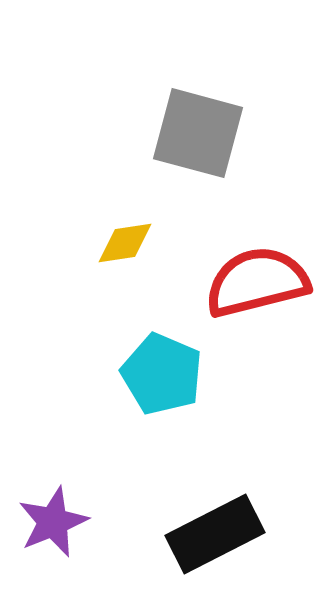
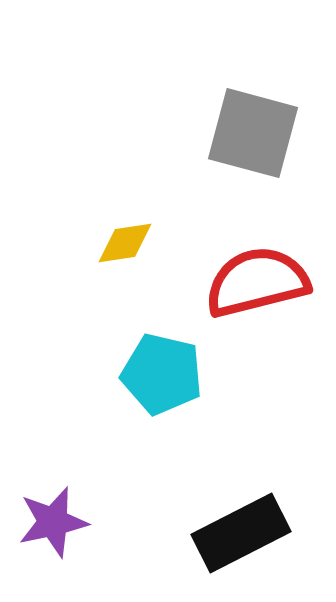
gray square: moved 55 px right
cyan pentagon: rotated 10 degrees counterclockwise
purple star: rotated 10 degrees clockwise
black rectangle: moved 26 px right, 1 px up
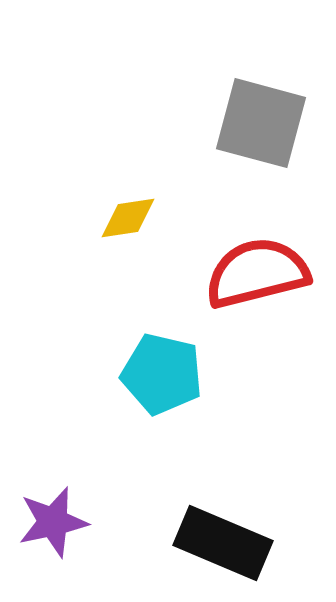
gray square: moved 8 px right, 10 px up
yellow diamond: moved 3 px right, 25 px up
red semicircle: moved 9 px up
black rectangle: moved 18 px left, 10 px down; rotated 50 degrees clockwise
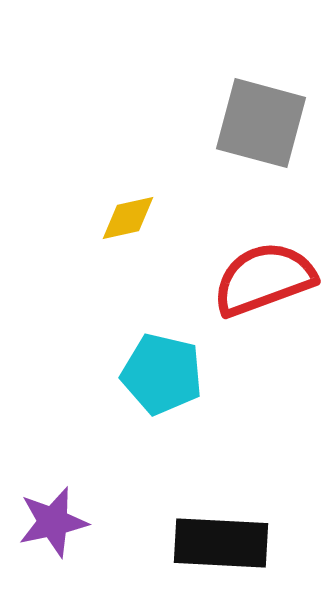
yellow diamond: rotated 4 degrees counterclockwise
red semicircle: moved 7 px right, 6 px down; rotated 6 degrees counterclockwise
black rectangle: moved 2 px left; rotated 20 degrees counterclockwise
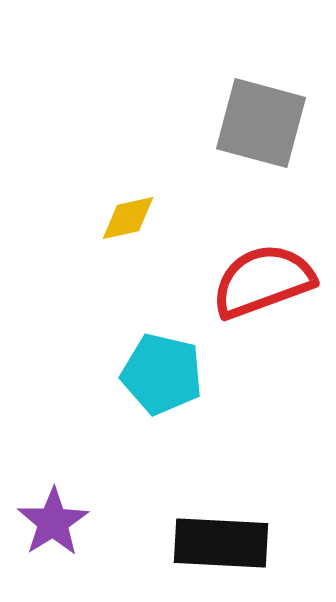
red semicircle: moved 1 px left, 2 px down
purple star: rotated 20 degrees counterclockwise
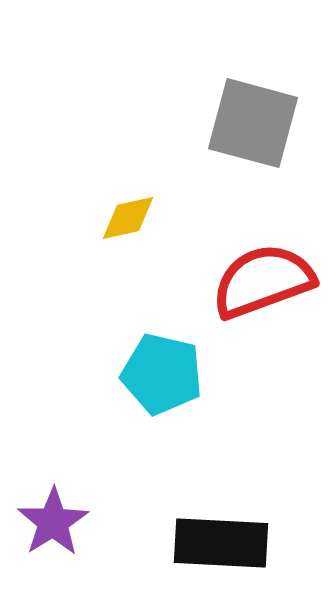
gray square: moved 8 px left
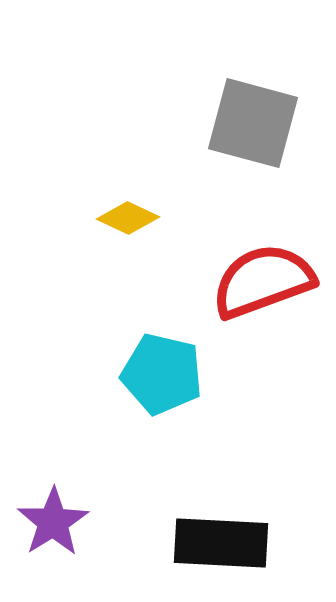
yellow diamond: rotated 38 degrees clockwise
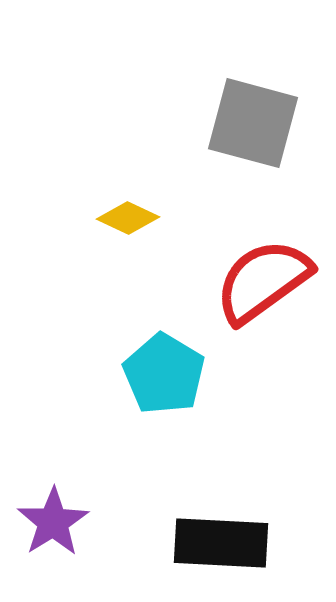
red semicircle: rotated 16 degrees counterclockwise
cyan pentagon: moved 2 px right; rotated 18 degrees clockwise
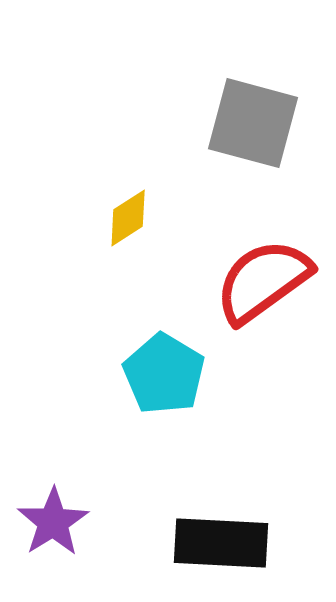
yellow diamond: rotated 58 degrees counterclockwise
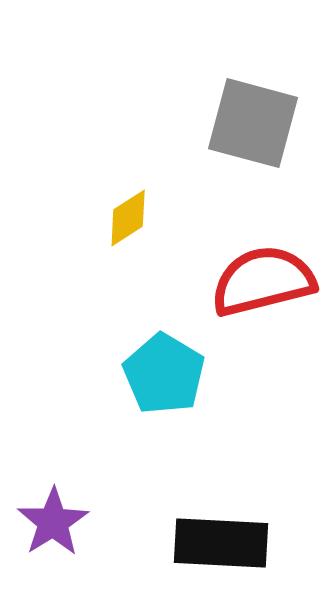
red semicircle: rotated 22 degrees clockwise
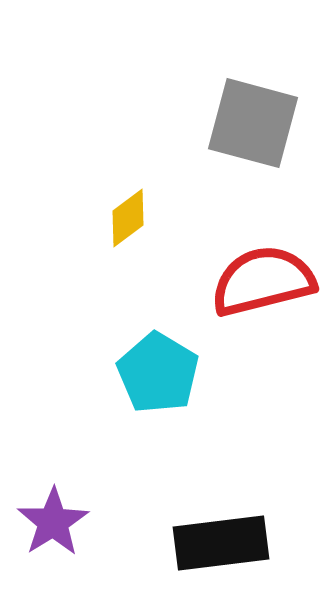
yellow diamond: rotated 4 degrees counterclockwise
cyan pentagon: moved 6 px left, 1 px up
black rectangle: rotated 10 degrees counterclockwise
